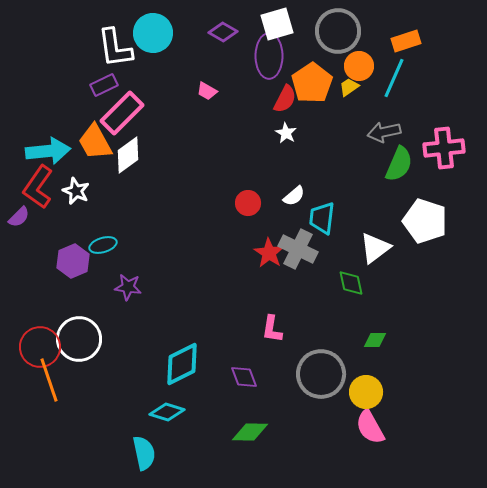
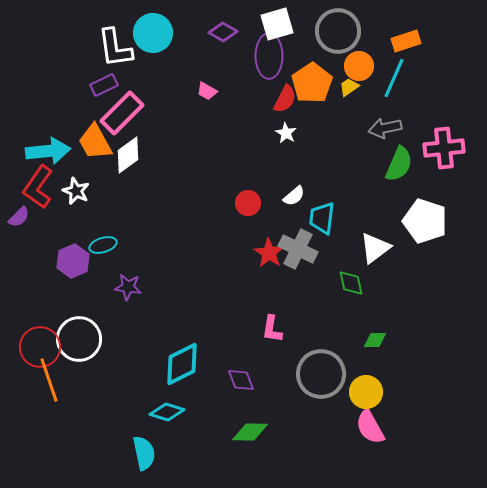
gray arrow at (384, 132): moved 1 px right, 4 px up
purple diamond at (244, 377): moved 3 px left, 3 px down
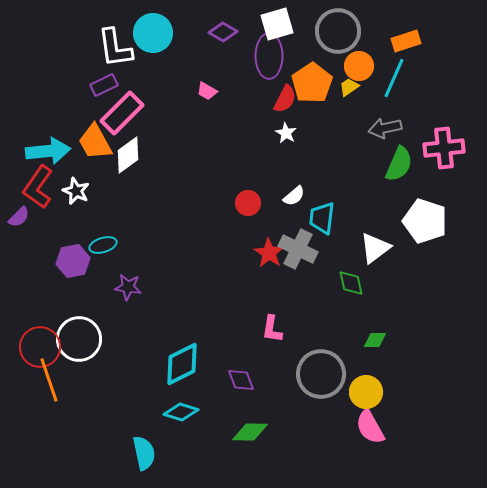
purple hexagon at (73, 261): rotated 12 degrees clockwise
cyan diamond at (167, 412): moved 14 px right
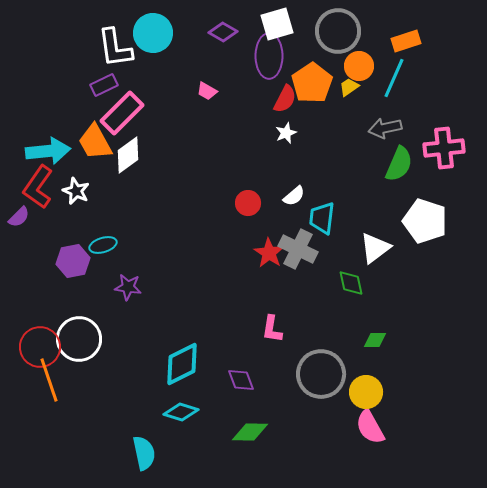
white star at (286, 133): rotated 20 degrees clockwise
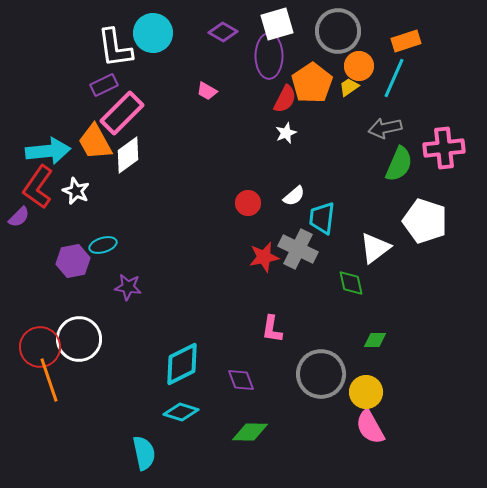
red star at (269, 253): moved 5 px left, 4 px down; rotated 28 degrees clockwise
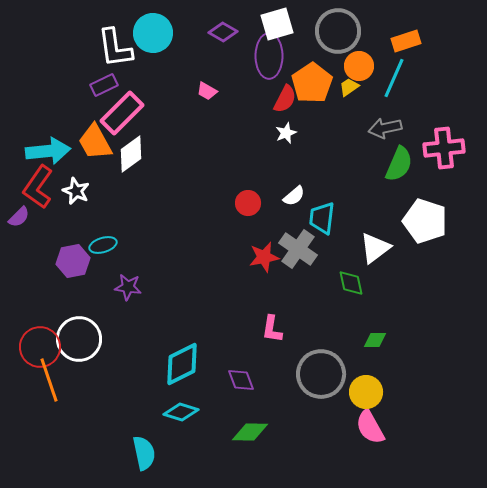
white diamond at (128, 155): moved 3 px right, 1 px up
gray cross at (298, 249): rotated 9 degrees clockwise
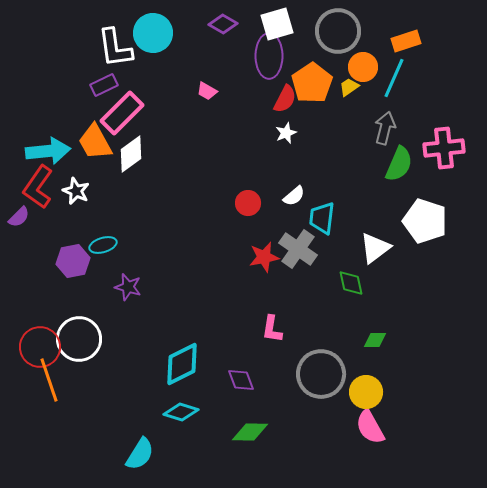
purple diamond at (223, 32): moved 8 px up
orange circle at (359, 66): moved 4 px right, 1 px down
gray arrow at (385, 128): rotated 116 degrees clockwise
purple star at (128, 287): rotated 8 degrees clockwise
cyan semicircle at (144, 453): moved 4 px left, 1 px down; rotated 44 degrees clockwise
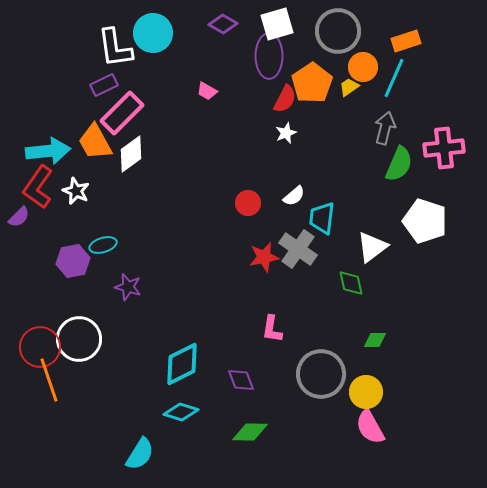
white triangle at (375, 248): moved 3 px left, 1 px up
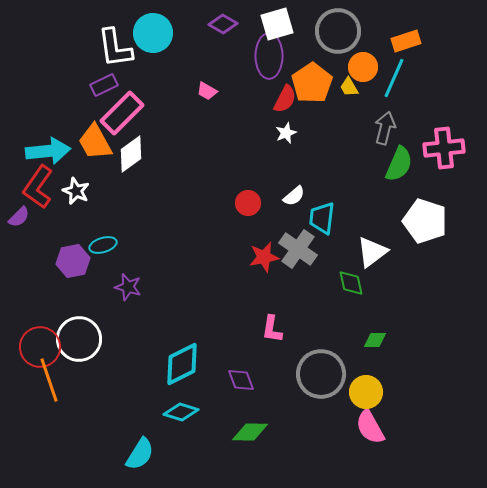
yellow trapezoid at (349, 87): rotated 85 degrees counterclockwise
white triangle at (372, 247): moved 5 px down
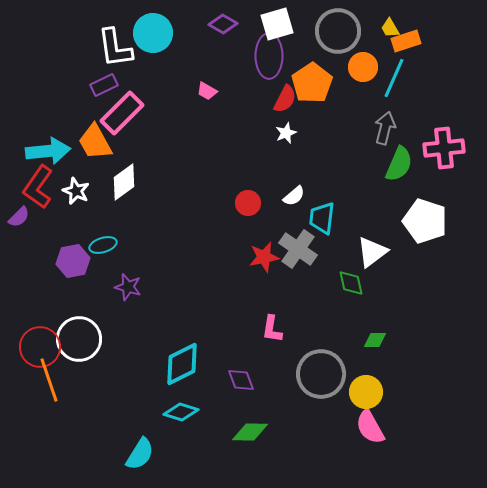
yellow trapezoid at (349, 87): moved 41 px right, 59 px up
white diamond at (131, 154): moved 7 px left, 28 px down
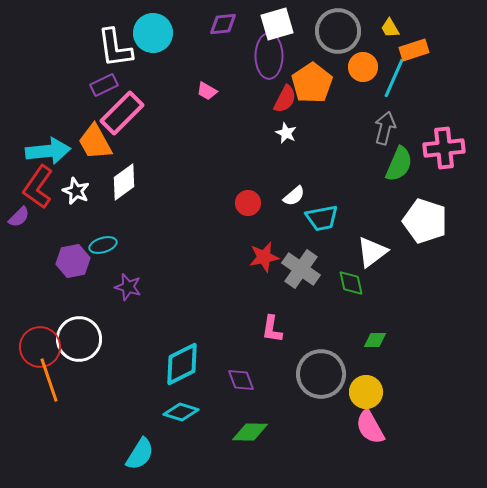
purple diamond at (223, 24): rotated 36 degrees counterclockwise
orange rectangle at (406, 41): moved 8 px right, 9 px down
white star at (286, 133): rotated 25 degrees counterclockwise
cyan trapezoid at (322, 218): rotated 108 degrees counterclockwise
gray cross at (298, 249): moved 3 px right, 20 px down
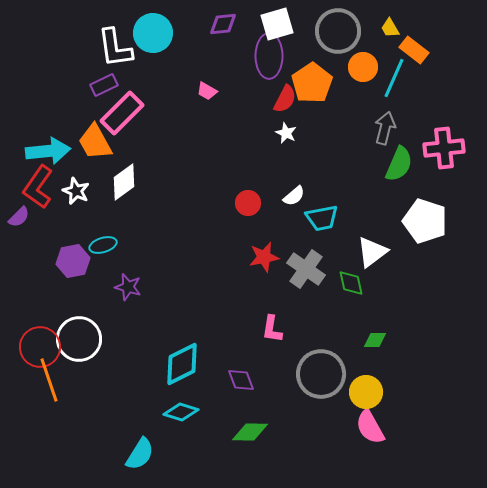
orange rectangle at (414, 50): rotated 56 degrees clockwise
gray cross at (301, 269): moved 5 px right
